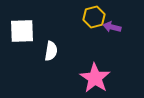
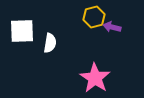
white semicircle: moved 1 px left, 8 px up
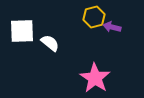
white semicircle: rotated 60 degrees counterclockwise
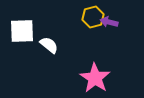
yellow hexagon: moved 1 px left
purple arrow: moved 3 px left, 5 px up
white semicircle: moved 1 px left, 2 px down
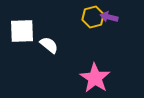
purple arrow: moved 5 px up
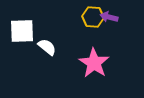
yellow hexagon: rotated 20 degrees clockwise
white semicircle: moved 2 px left, 2 px down
pink star: moved 1 px left, 15 px up
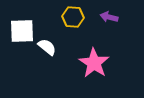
yellow hexagon: moved 20 px left
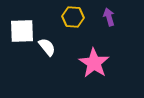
purple arrow: rotated 60 degrees clockwise
white semicircle: rotated 12 degrees clockwise
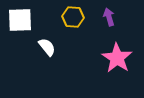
white square: moved 2 px left, 11 px up
pink star: moved 23 px right, 5 px up
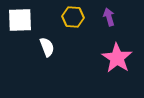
white semicircle: rotated 18 degrees clockwise
